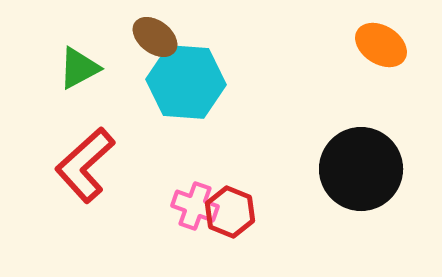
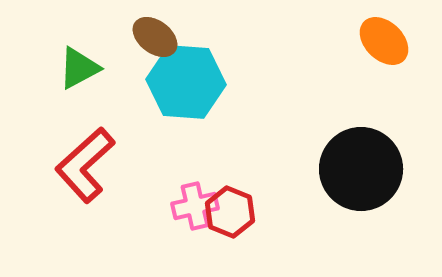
orange ellipse: moved 3 px right, 4 px up; rotated 12 degrees clockwise
pink cross: rotated 33 degrees counterclockwise
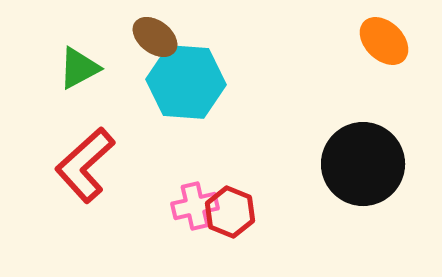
black circle: moved 2 px right, 5 px up
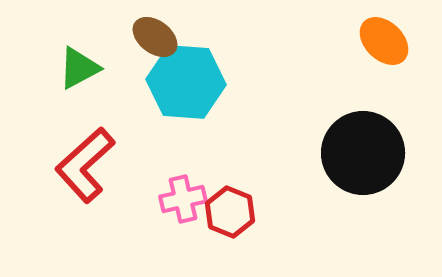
black circle: moved 11 px up
pink cross: moved 12 px left, 7 px up
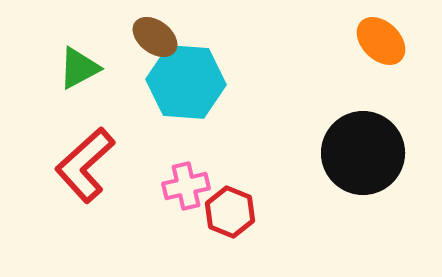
orange ellipse: moved 3 px left
pink cross: moved 3 px right, 13 px up
